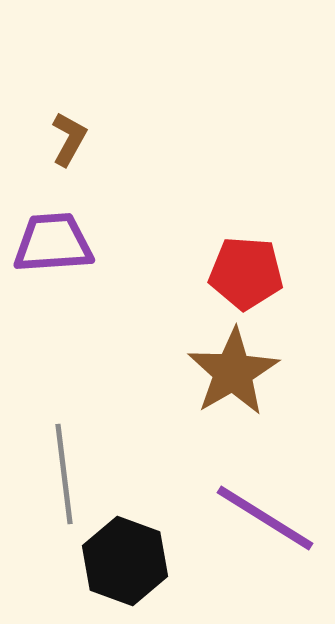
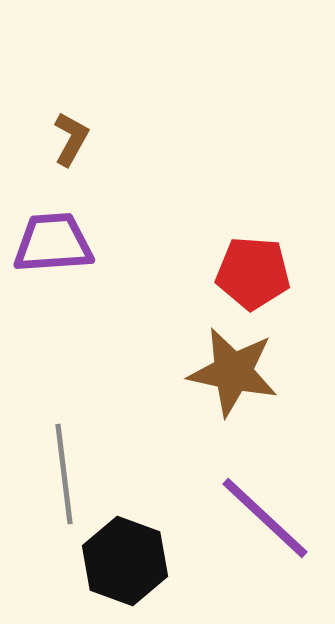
brown L-shape: moved 2 px right
red pentagon: moved 7 px right
brown star: rotated 30 degrees counterclockwise
purple line: rotated 11 degrees clockwise
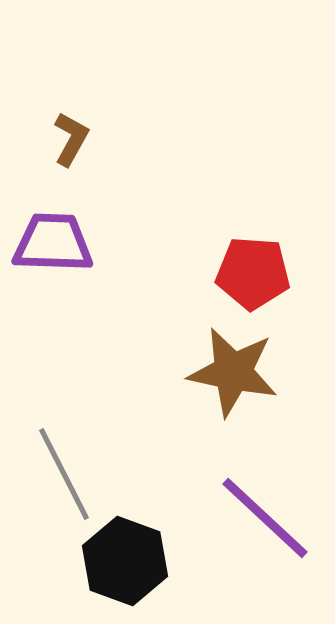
purple trapezoid: rotated 6 degrees clockwise
gray line: rotated 20 degrees counterclockwise
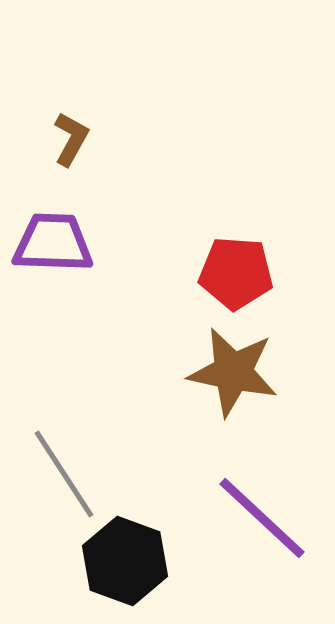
red pentagon: moved 17 px left
gray line: rotated 6 degrees counterclockwise
purple line: moved 3 px left
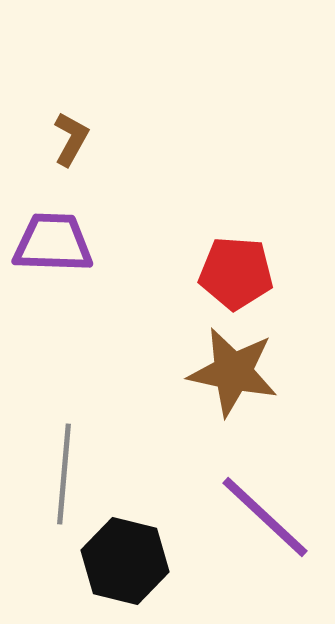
gray line: rotated 38 degrees clockwise
purple line: moved 3 px right, 1 px up
black hexagon: rotated 6 degrees counterclockwise
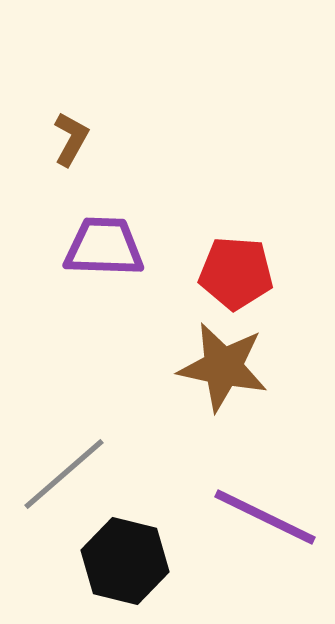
purple trapezoid: moved 51 px right, 4 px down
brown star: moved 10 px left, 5 px up
gray line: rotated 44 degrees clockwise
purple line: rotated 17 degrees counterclockwise
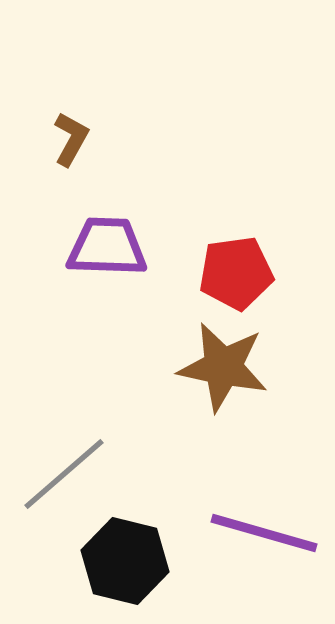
purple trapezoid: moved 3 px right
red pentagon: rotated 12 degrees counterclockwise
purple line: moved 1 px left, 16 px down; rotated 10 degrees counterclockwise
